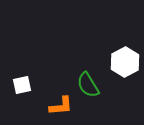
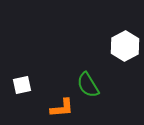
white hexagon: moved 16 px up
orange L-shape: moved 1 px right, 2 px down
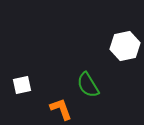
white hexagon: rotated 16 degrees clockwise
orange L-shape: moved 1 px left, 1 px down; rotated 105 degrees counterclockwise
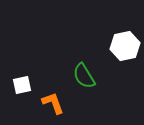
green semicircle: moved 4 px left, 9 px up
orange L-shape: moved 8 px left, 6 px up
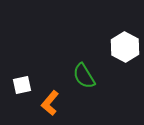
white hexagon: moved 1 px down; rotated 20 degrees counterclockwise
orange L-shape: moved 3 px left; rotated 120 degrees counterclockwise
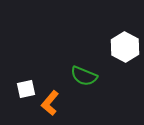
green semicircle: rotated 36 degrees counterclockwise
white square: moved 4 px right, 4 px down
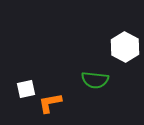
green semicircle: moved 11 px right, 4 px down; rotated 16 degrees counterclockwise
orange L-shape: rotated 40 degrees clockwise
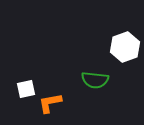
white hexagon: rotated 12 degrees clockwise
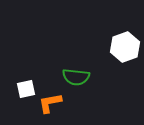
green semicircle: moved 19 px left, 3 px up
